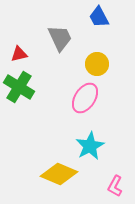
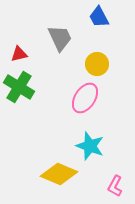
cyan star: rotated 24 degrees counterclockwise
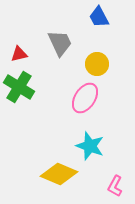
gray trapezoid: moved 5 px down
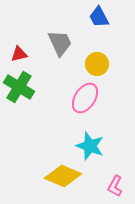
yellow diamond: moved 4 px right, 2 px down
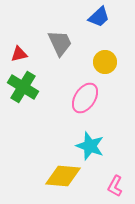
blue trapezoid: rotated 105 degrees counterclockwise
yellow circle: moved 8 px right, 2 px up
green cross: moved 4 px right
yellow diamond: rotated 18 degrees counterclockwise
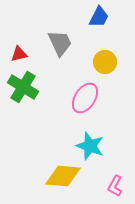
blue trapezoid: rotated 20 degrees counterclockwise
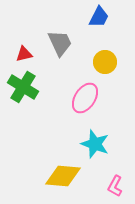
red triangle: moved 5 px right
cyan star: moved 5 px right, 2 px up
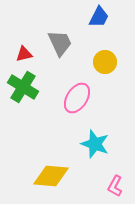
pink ellipse: moved 8 px left
yellow diamond: moved 12 px left
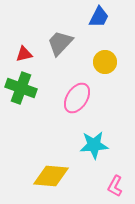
gray trapezoid: rotated 112 degrees counterclockwise
green cross: moved 2 px left, 1 px down; rotated 12 degrees counterclockwise
cyan star: moved 1 px left, 1 px down; rotated 24 degrees counterclockwise
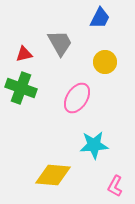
blue trapezoid: moved 1 px right, 1 px down
gray trapezoid: rotated 108 degrees clockwise
yellow diamond: moved 2 px right, 1 px up
